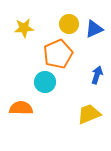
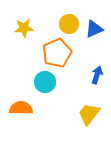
orange pentagon: moved 1 px left, 1 px up
yellow trapezoid: rotated 30 degrees counterclockwise
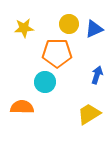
orange pentagon: rotated 24 degrees clockwise
orange semicircle: moved 1 px right, 1 px up
yellow trapezoid: rotated 20 degrees clockwise
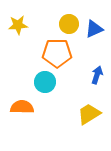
yellow star: moved 6 px left, 3 px up
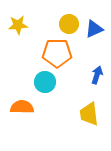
yellow trapezoid: rotated 65 degrees counterclockwise
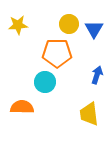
blue triangle: rotated 36 degrees counterclockwise
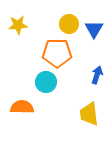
cyan circle: moved 1 px right
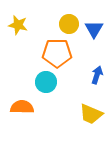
yellow star: rotated 18 degrees clockwise
yellow trapezoid: moved 2 px right; rotated 60 degrees counterclockwise
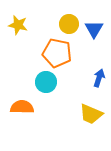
orange pentagon: rotated 12 degrees clockwise
blue arrow: moved 2 px right, 3 px down
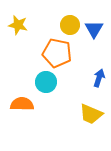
yellow circle: moved 1 px right, 1 px down
orange semicircle: moved 3 px up
